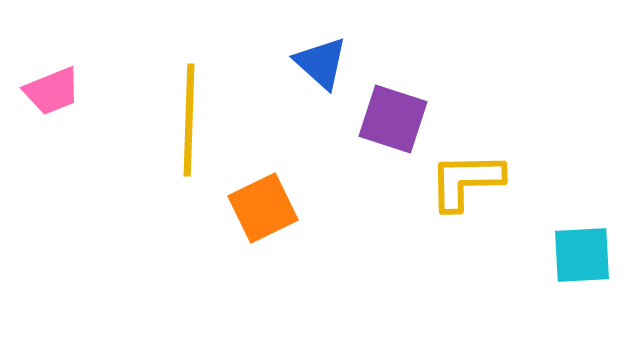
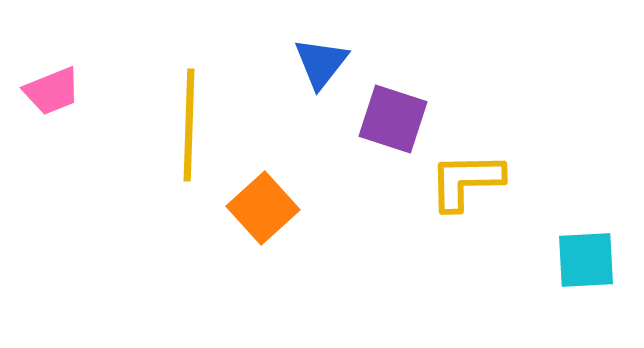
blue triangle: rotated 26 degrees clockwise
yellow line: moved 5 px down
orange square: rotated 16 degrees counterclockwise
cyan square: moved 4 px right, 5 px down
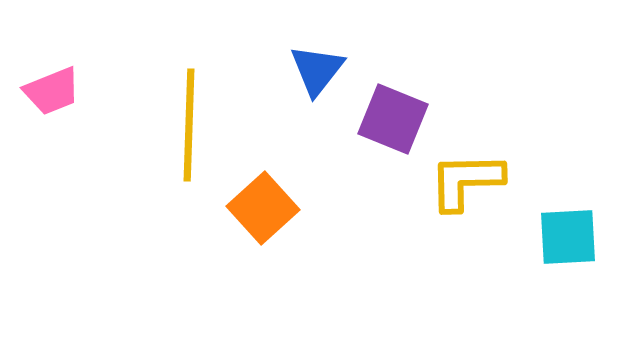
blue triangle: moved 4 px left, 7 px down
purple square: rotated 4 degrees clockwise
cyan square: moved 18 px left, 23 px up
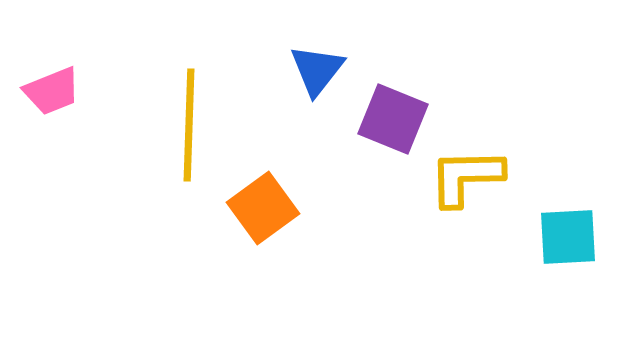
yellow L-shape: moved 4 px up
orange square: rotated 6 degrees clockwise
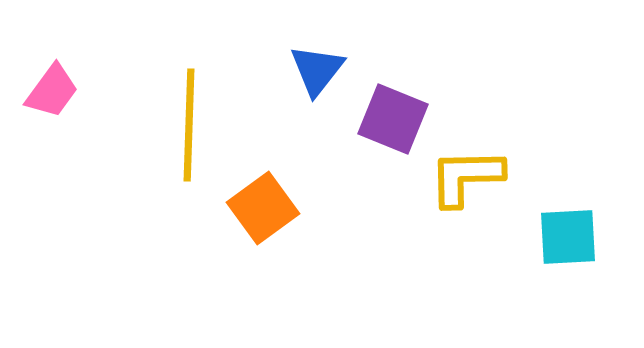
pink trapezoid: rotated 32 degrees counterclockwise
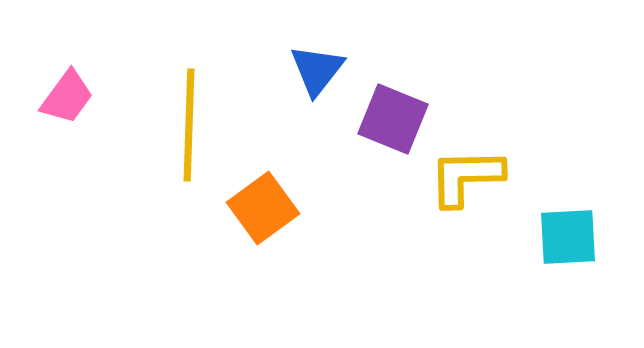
pink trapezoid: moved 15 px right, 6 px down
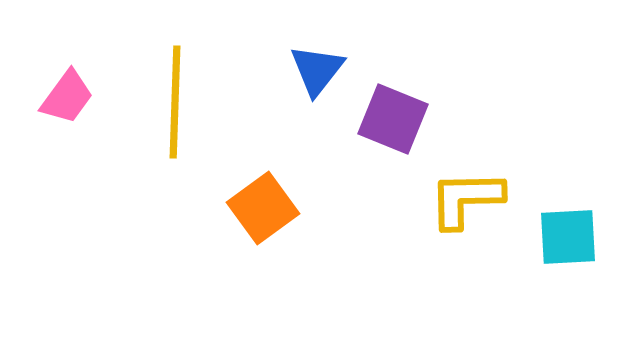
yellow line: moved 14 px left, 23 px up
yellow L-shape: moved 22 px down
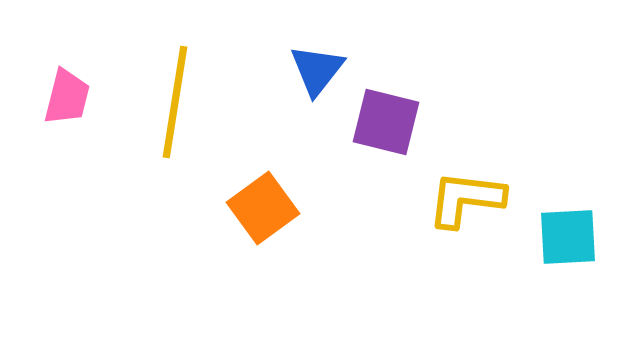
pink trapezoid: rotated 22 degrees counterclockwise
yellow line: rotated 7 degrees clockwise
purple square: moved 7 px left, 3 px down; rotated 8 degrees counterclockwise
yellow L-shape: rotated 8 degrees clockwise
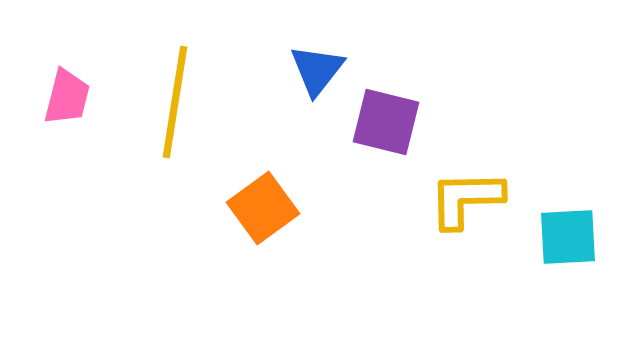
yellow L-shape: rotated 8 degrees counterclockwise
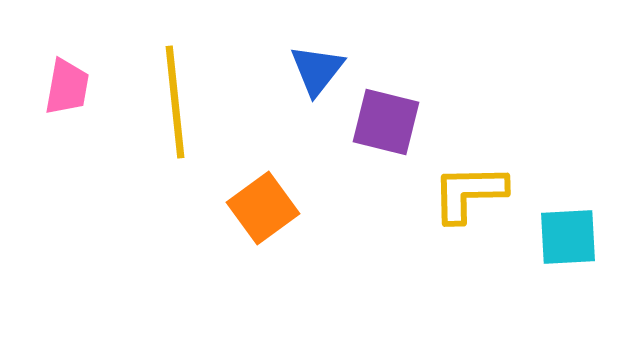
pink trapezoid: moved 10 px up; rotated 4 degrees counterclockwise
yellow line: rotated 15 degrees counterclockwise
yellow L-shape: moved 3 px right, 6 px up
